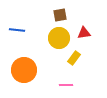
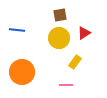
red triangle: rotated 24 degrees counterclockwise
yellow rectangle: moved 1 px right, 4 px down
orange circle: moved 2 px left, 2 px down
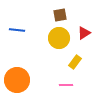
orange circle: moved 5 px left, 8 px down
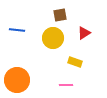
yellow circle: moved 6 px left
yellow rectangle: rotated 72 degrees clockwise
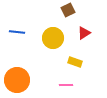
brown square: moved 8 px right, 5 px up; rotated 16 degrees counterclockwise
blue line: moved 2 px down
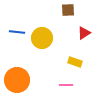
brown square: rotated 24 degrees clockwise
yellow circle: moved 11 px left
